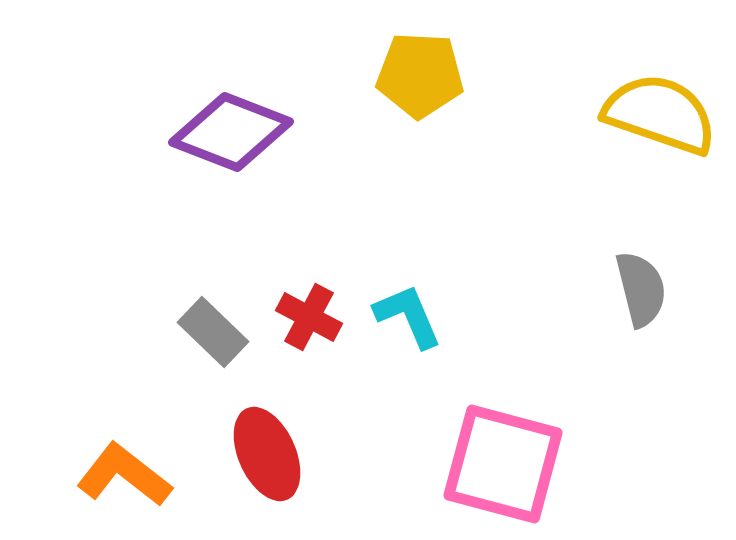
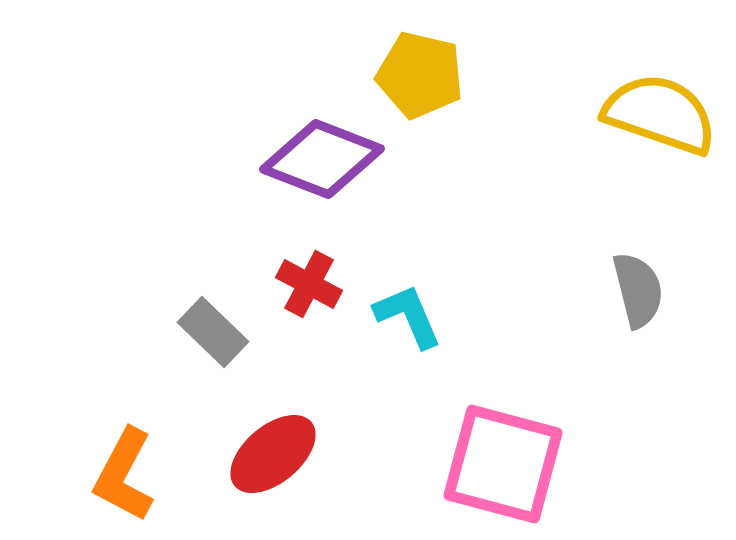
yellow pentagon: rotated 10 degrees clockwise
purple diamond: moved 91 px right, 27 px down
gray semicircle: moved 3 px left, 1 px down
red cross: moved 33 px up
red ellipse: moved 6 px right; rotated 74 degrees clockwise
orange L-shape: rotated 100 degrees counterclockwise
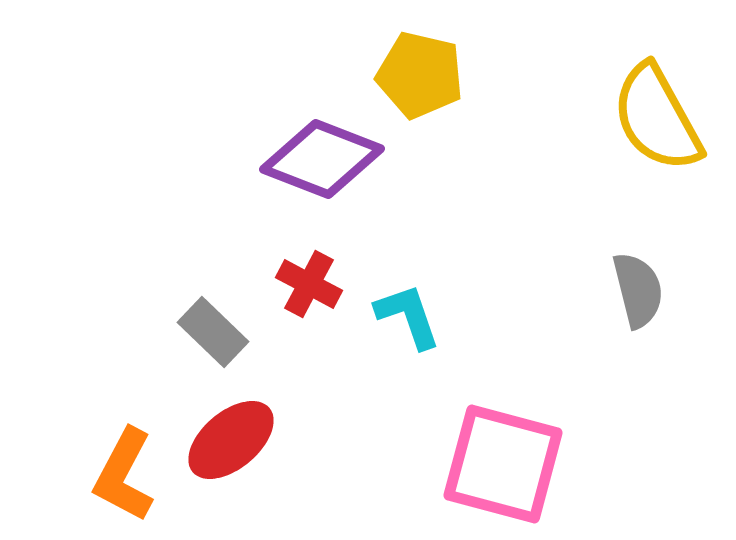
yellow semicircle: moved 3 px left, 4 px down; rotated 138 degrees counterclockwise
cyan L-shape: rotated 4 degrees clockwise
red ellipse: moved 42 px left, 14 px up
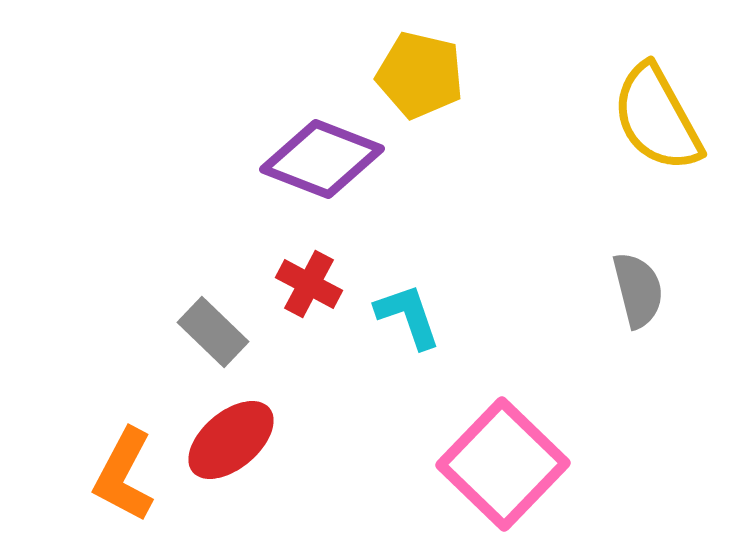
pink square: rotated 29 degrees clockwise
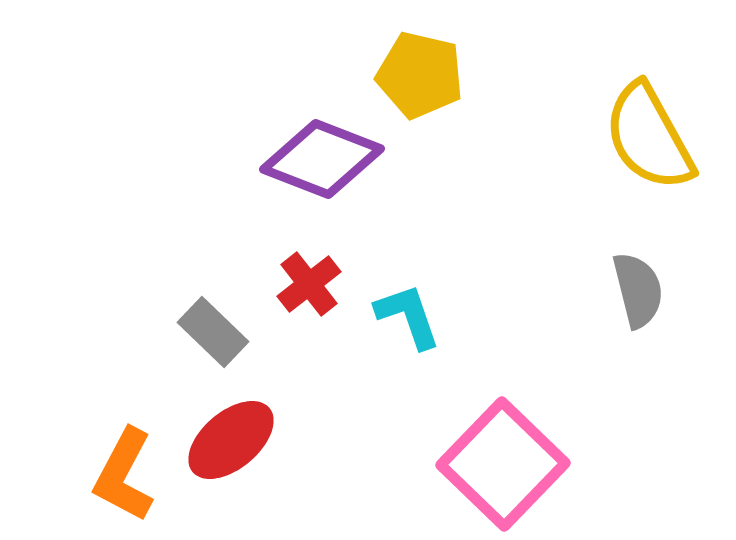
yellow semicircle: moved 8 px left, 19 px down
red cross: rotated 24 degrees clockwise
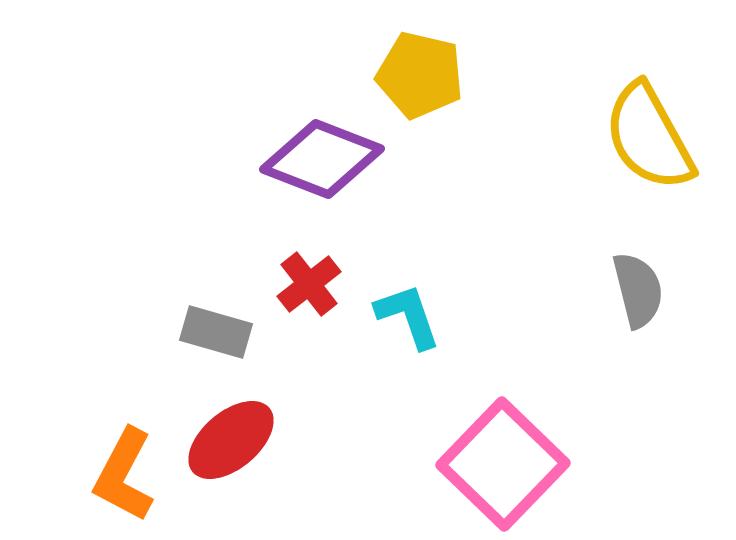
gray rectangle: moved 3 px right; rotated 28 degrees counterclockwise
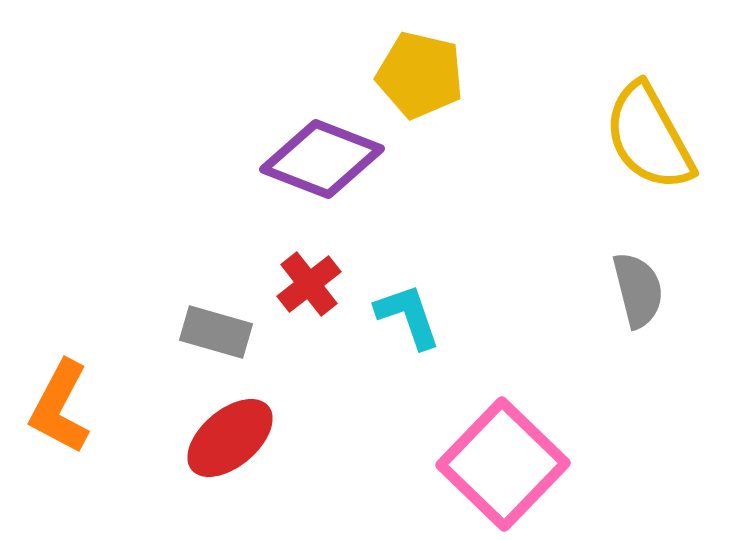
red ellipse: moved 1 px left, 2 px up
orange L-shape: moved 64 px left, 68 px up
